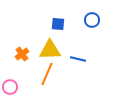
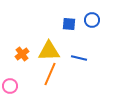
blue square: moved 11 px right
yellow triangle: moved 1 px left, 1 px down
blue line: moved 1 px right, 1 px up
orange line: moved 3 px right
pink circle: moved 1 px up
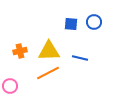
blue circle: moved 2 px right, 2 px down
blue square: moved 2 px right
orange cross: moved 2 px left, 3 px up; rotated 24 degrees clockwise
blue line: moved 1 px right
orange line: moved 2 px left, 1 px up; rotated 40 degrees clockwise
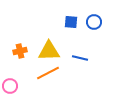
blue square: moved 2 px up
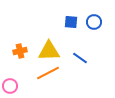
blue line: rotated 21 degrees clockwise
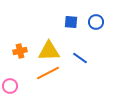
blue circle: moved 2 px right
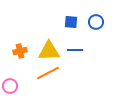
blue line: moved 5 px left, 8 px up; rotated 35 degrees counterclockwise
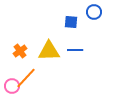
blue circle: moved 2 px left, 10 px up
orange cross: rotated 24 degrees counterclockwise
orange line: moved 22 px left, 5 px down; rotated 20 degrees counterclockwise
pink circle: moved 2 px right
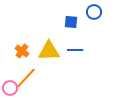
orange cross: moved 2 px right; rotated 16 degrees counterclockwise
pink circle: moved 2 px left, 2 px down
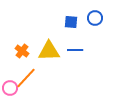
blue circle: moved 1 px right, 6 px down
